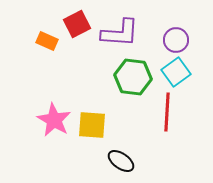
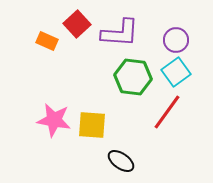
red square: rotated 16 degrees counterclockwise
red line: rotated 33 degrees clockwise
pink star: rotated 20 degrees counterclockwise
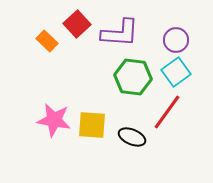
orange rectangle: rotated 20 degrees clockwise
black ellipse: moved 11 px right, 24 px up; rotated 12 degrees counterclockwise
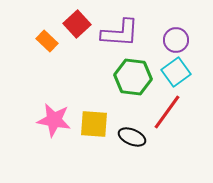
yellow square: moved 2 px right, 1 px up
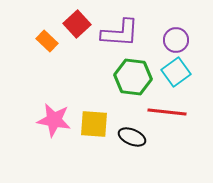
red line: rotated 60 degrees clockwise
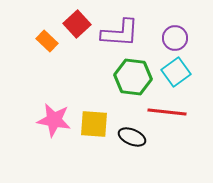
purple circle: moved 1 px left, 2 px up
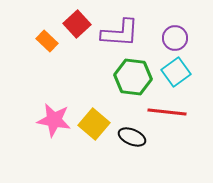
yellow square: rotated 36 degrees clockwise
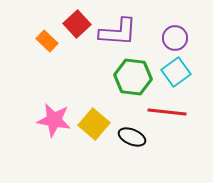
purple L-shape: moved 2 px left, 1 px up
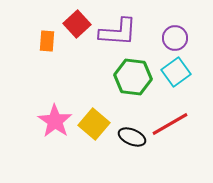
orange rectangle: rotated 50 degrees clockwise
red line: moved 3 px right, 12 px down; rotated 36 degrees counterclockwise
pink star: moved 1 px right, 1 px down; rotated 24 degrees clockwise
